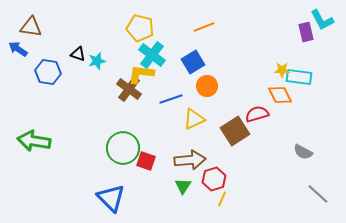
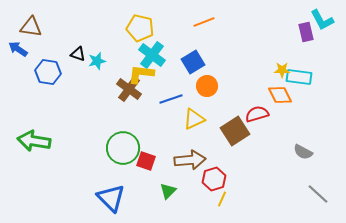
orange line: moved 5 px up
green triangle: moved 15 px left, 5 px down; rotated 12 degrees clockwise
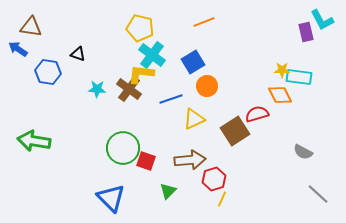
cyan star: moved 28 px down; rotated 18 degrees clockwise
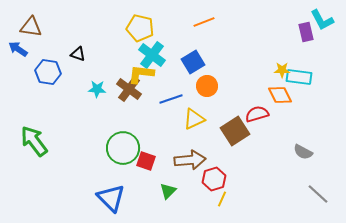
green arrow: rotated 44 degrees clockwise
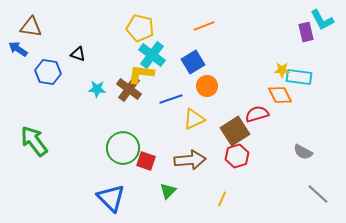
orange line: moved 4 px down
red hexagon: moved 23 px right, 23 px up
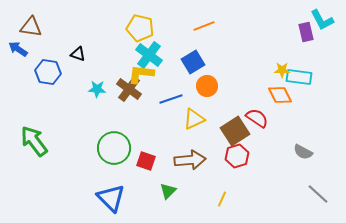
cyan cross: moved 3 px left
red semicircle: moved 4 px down; rotated 50 degrees clockwise
green circle: moved 9 px left
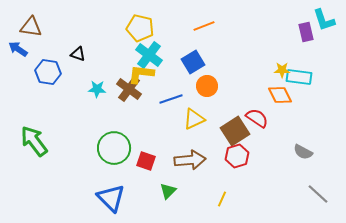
cyan L-shape: moved 2 px right; rotated 10 degrees clockwise
